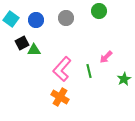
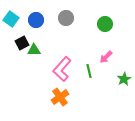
green circle: moved 6 px right, 13 px down
orange cross: rotated 24 degrees clockwise
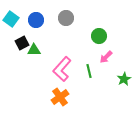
green circle: moved 6 px left, 12 px down
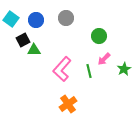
black square: moved 1 px right, 3 px up
pink arrow: moved 2 px left, 2 px down
green star: moved 10 px up
orange cross: moved 8 px right, 7 px down
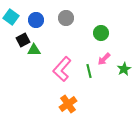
cyan square: moved 2 px up
green circle: moved 2 px right, 3 px up
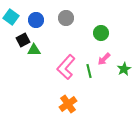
pink L-shape: moved 4 px right, 2 px up
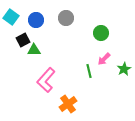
pink L-shape: moved 20 px left, 13 px down
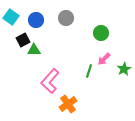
green line: rotated 32 degrees clockwise
pink L-shape: moved 4 px right, 1 px down
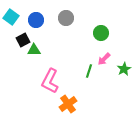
pink L-shape: rotated 15 degrees counterclockwise
